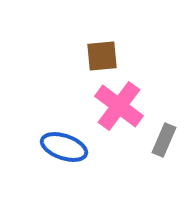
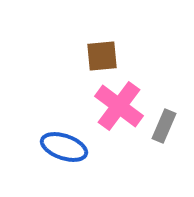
gray rectangle: moved 14 px up
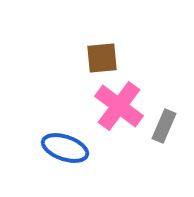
brown square: moved 2 px down
blue ellipse: moved 1 px right, 1 px down
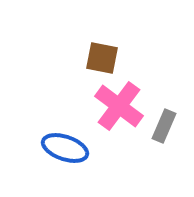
brown square: rotated 16 degrees clockwise
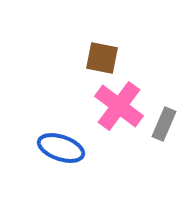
gray rectangle: moved 2 px up
blue ellipse: moved 4 px left
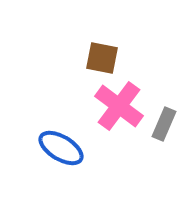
blue ellipse: rotated 12 degrees clockwise
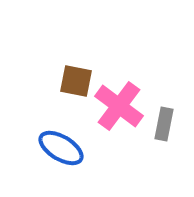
brown square: moved 26 px left, 23 px down
gray rectangle: rotated 12 degrees counterclockwise
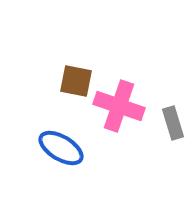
pink cross: rotated 18 degrees counterclockwise
gray rectangle: moved 9 px right, 1 px up; rotated 28 degrees counterclockwise
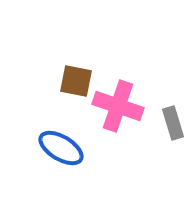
pink cross: moved 1 px left
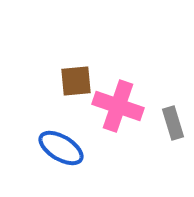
brown square: rotated 16 degrees counterclockwise
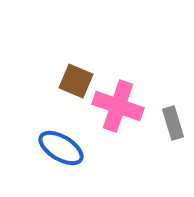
brown square: rotated 28 degrees clockwise
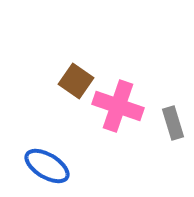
brown square: rotated 12 degrees clockwise
blue ellipse: moved 14 px left, 18 px down
